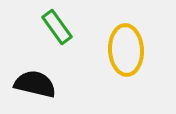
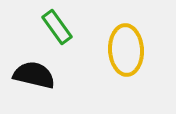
black semicircle: moved 1 px left, 9 px up
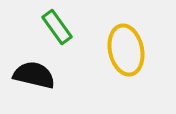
yellow ellipse: rotated 9 degrees counterclockwise
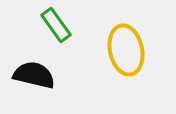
green rectangle: moved 1 px left, 2 px up
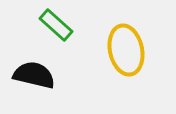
green rectangle: rotated 12 degrees counterclockwise
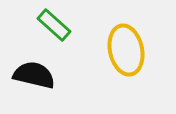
green rectangle: moved 2 px left
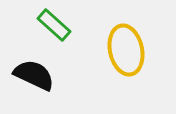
black semicircle: rotated 12 degrees clockwise
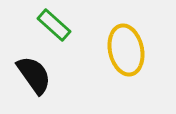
black semicircle: rotated 30 degrees clockwise
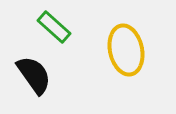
green rectangle: moved 2 px down
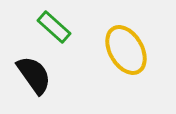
yellow ellipse: rotated 18 degrees counterclockwise
